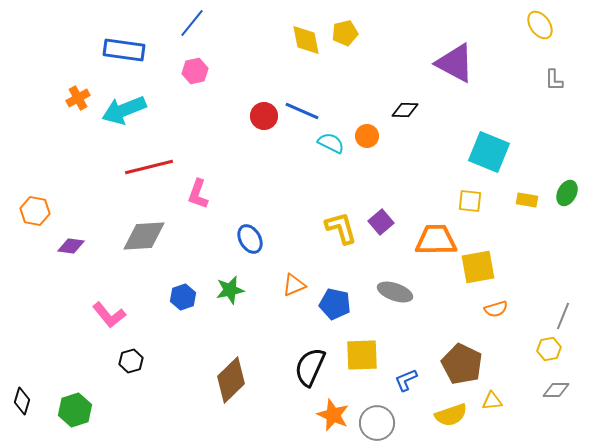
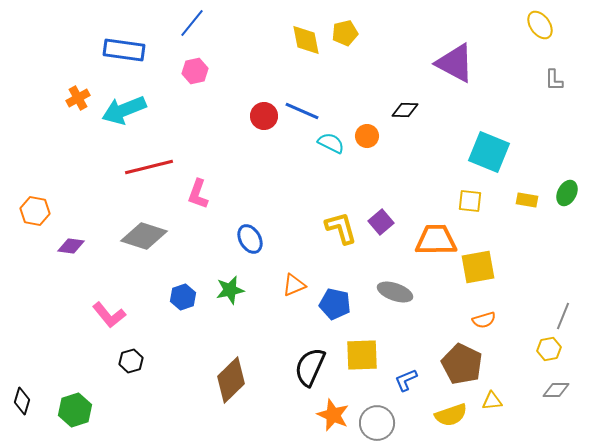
gray diamond at (144, 236): rotated 21 degrees clockwise
orange semicircle at (496, 309): moved 12 px left, 11 px down
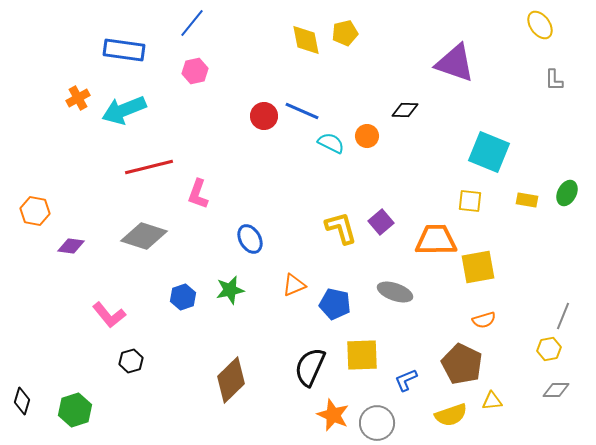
purple triangle at (455, 63): rotated 9 degrees counterclockwise
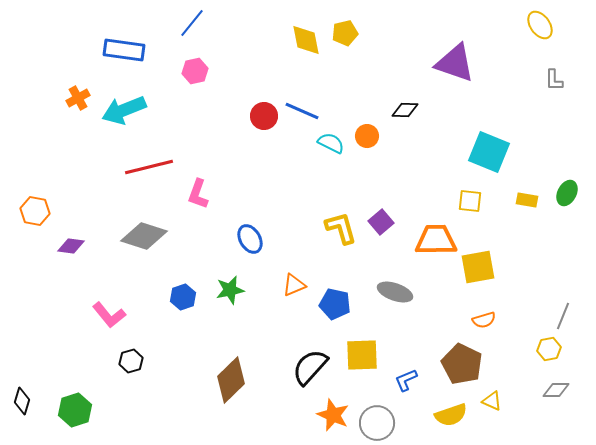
black semicircle at (310, 367): rotated 18 degrees clockwise
yellow triangle at (492, 401): rotated 30 degrees clockwise
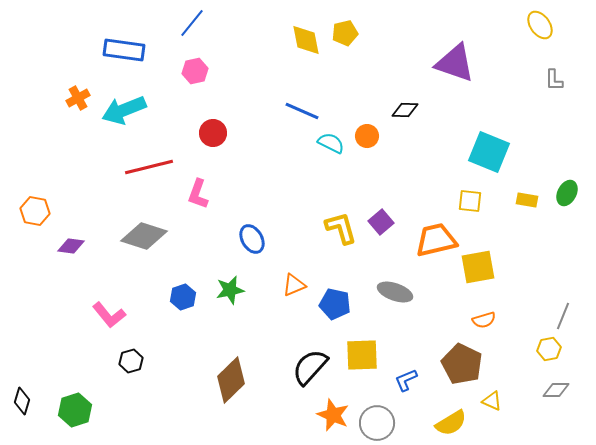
red circle at (264, 116): moved 51 px left, 17 px down
blue ellipse at (250, 239): moved 2 px right
orange trapezoid at (436, 240): rotated 12 degrees counterclockwise
yellow semicircle at (451, 415): moved 8 px down; rotated 12 degrees counterclockwise
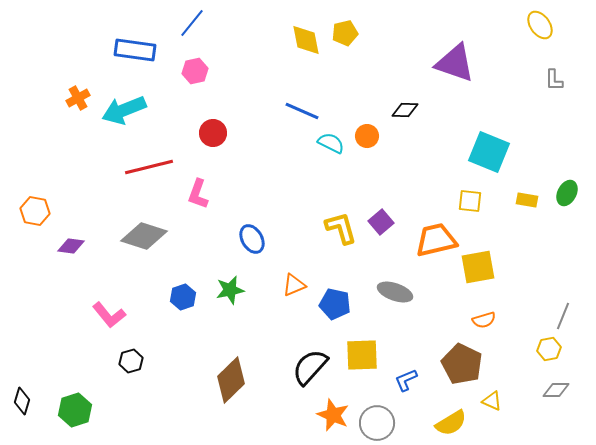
blue rectangle at (124, 50): moved 11 px right
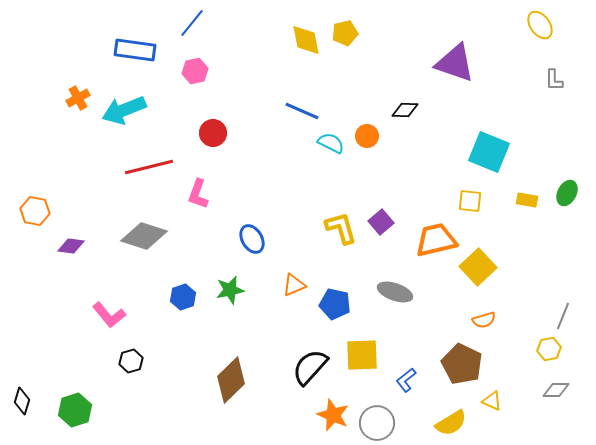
yellow square at (478, 267): rotated 33 degrees counterclockwise
blue L-shape at (406, 380): rotated 15 degrees counterclockwise
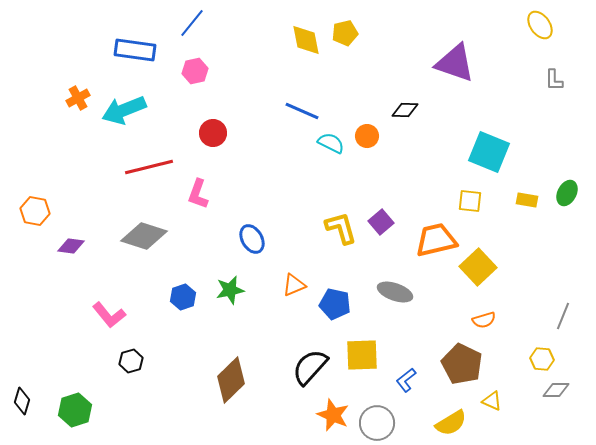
yellow hexagon at (549, 349): moved 7 px left, 10 px down; rotated 15 degrees clockwise
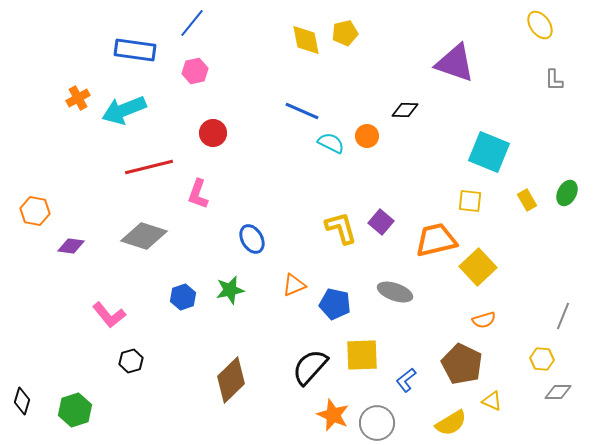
yellow rectangle at (527, 200): rotated 50 degrees clockwise
purple square at (381, 222): rotated 10 degrees counterclockwise
gray diamond at (556, 390): moved 2 px right, 2 px down
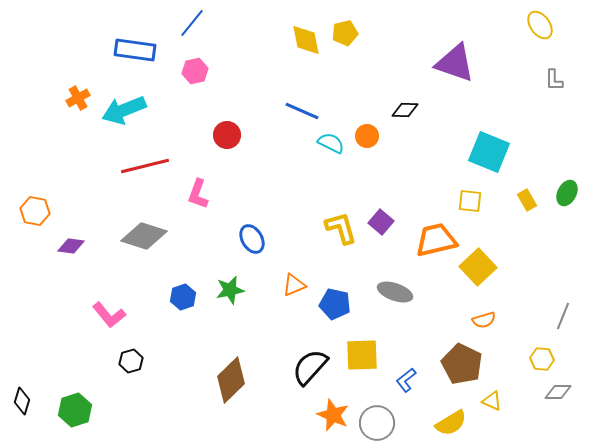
red circle at (213, 133): moved 14 px right, 2 px down
red line at (149, 167): moved 4 px left, 1 px up
